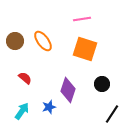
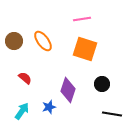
brown circle: moved 1 px left
black line: rotated 66 degrees clockwise
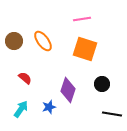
cyan arrow: moved 1 px left, 2 px up
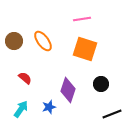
black circle: moved 1 px left
black line: rotated 30 degrees counterclockwise
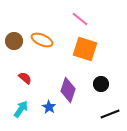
pink line: moved 2 px left; rotated 48 degrees clockwise
orange ellipse: moved 1 px left, 1 px up; rotated 30 degrees counterclockwise
blue star: rotated 24 degrees counterclockwise
black line: moved 2 px left
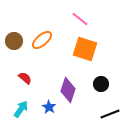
orange ellipse: rotated 65 degrees counterclockwise
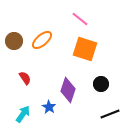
red semicircle: rotated 16 degrees clockwise
cyan arrow: moved 2 px right, 5 px down
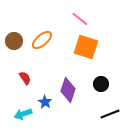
orange square: moved 1 px right, 2 px up
blue star: moved 4 px left, 5 px up
cyan arrow: rotated 144 degrees counterclockwise
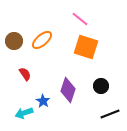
red semicircle: moved 4 px up
black circle: moved 2 px down
blue star: moved 2 px left, 1 px up
cyan arrow: moved 1 px right, 1 px up
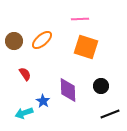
pink line: rotated 42 degrees counterclockwise
purple diamond: rotated 20 degrees counterclockwise
